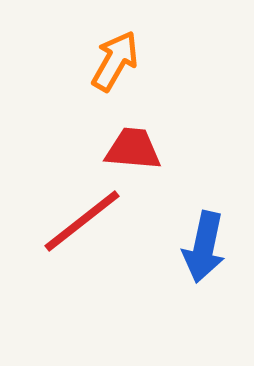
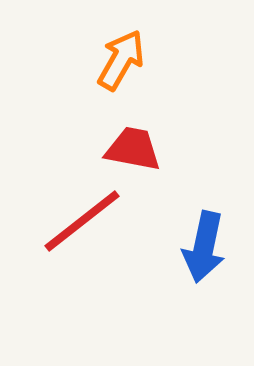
orange arrow: moved 6 px right, 1 px up
red trapezoid: rotated 6 degrees clockwise
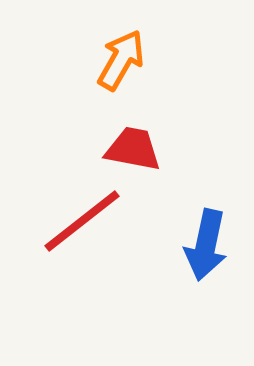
blue arrow: moved 2 px right, 2 px up
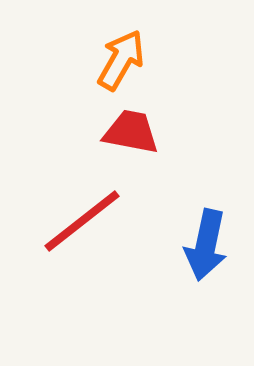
red trapezoid: moved 2 px left, 17 px up
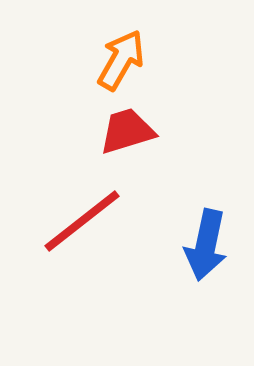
red trapezoid: moved 4 px left, 1 px up; rotated 28 degrees counterclockwise
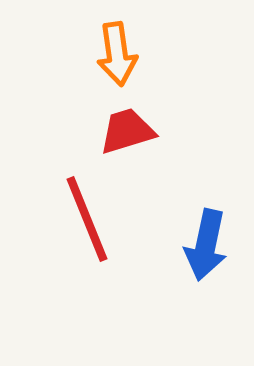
orange arrow: moved 4 px left, 6 px up; rotated 142 degrees clockwise
red line: moved 5 px right, 2 px up; rotated 74 degrees counterclockwise
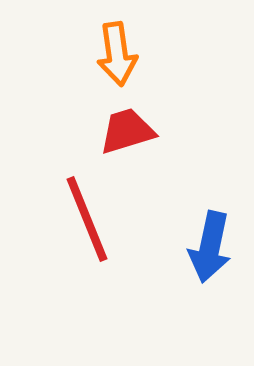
blue arrow: moved 4 px right, 2 px down
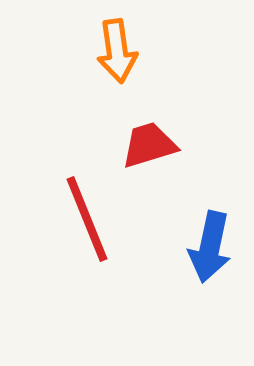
orange arrow: moved 3 px up
red trapezoid: moved 22 px right, 14 px down
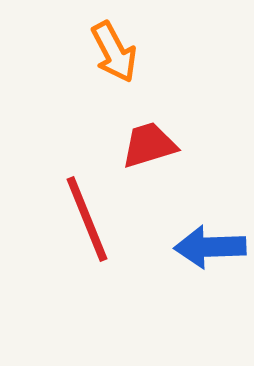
orange arrow: moved 3 px left, 1 px down; rotated 20 degrees counterclockwise
blue arrow: rotated 76 degrees clockwise
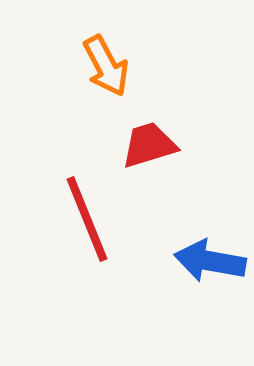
orange arrow: moved 8 px left, 14 px down
blue arrow: moved 14 px down; rotated 12 degrees clockwise
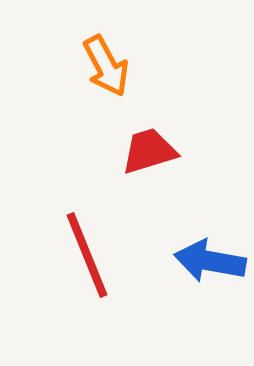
red trapezoid: moved 6 px down
red line: moved 36 px down
